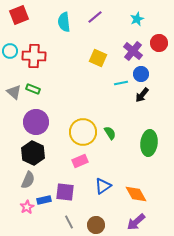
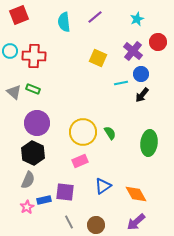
red circle: moved 1 px left, 1 px up
purple circle: moved 1 px right, 1 px down
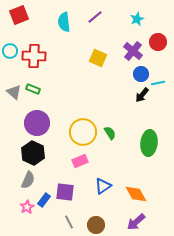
cyan line: moved 37 px right
blue rectangle: rotated 40 degrees counterclockwise
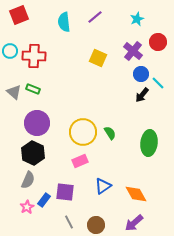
cyan line: rotated 56 degrees clockwise
purple arrow: moved 2 px left, 1 px down
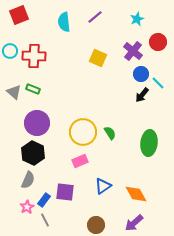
gray line: moved 24 px left, 2 px up
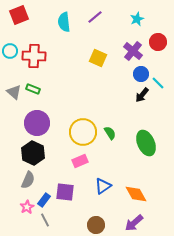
green ellipse: moved 3 px left; rotated 30 degrees counterclockwise
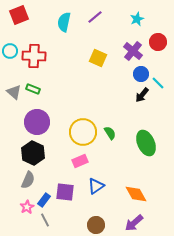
cyan semicircle: rotated 18 degrees clockwise
purple circle: moved 1 px up
blue triangle: moved 7 px left
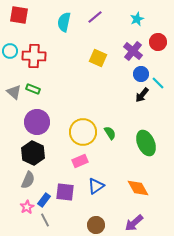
red square: rotated 30 degrees clockwise
orange diamond: moved 2 px right, 6 px up
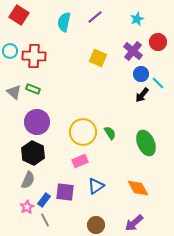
red square: rotated 24 degrees clockwise
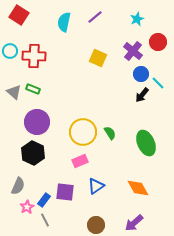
gray semicircle: moved 10 px left, 6 px down
